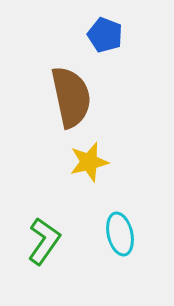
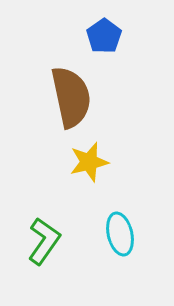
blue pentagon: moved 1 px left, 1 px down; rotated 16 degrees clockwise
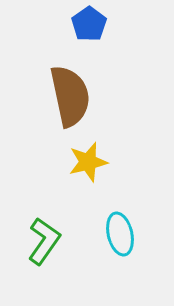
blue pentagon: moved 15 px left, 12 px up
brown semicircle: moved 1 px left, 1 px up
yellow star: moved 1 px left
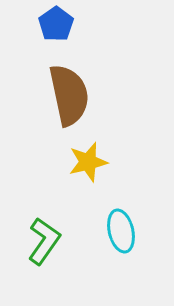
blue pentagon: moved 33 px left
brown semicircle: moved 1 px left, 1 px up
cyan ellipse: moved 1 px right, 3 px up
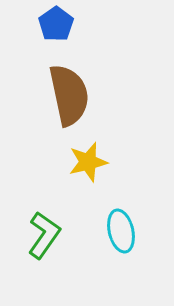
green L-shape: moved 6 px up
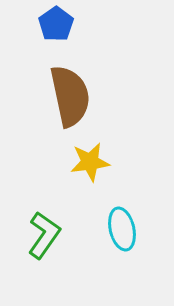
brown semicircle: moved 1 px right, 1 px down
yellow star: moved 2 px right; rotated 6 degrees clockwise
cyan ellipse: moved 1 px right, 2 px up
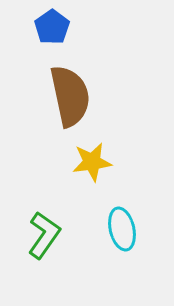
blue pentagon: moved 4 px left, 3 px down
yellow star: moved 2 px right
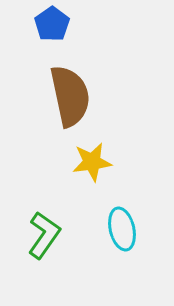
blue pentagon: moved 3 px up
